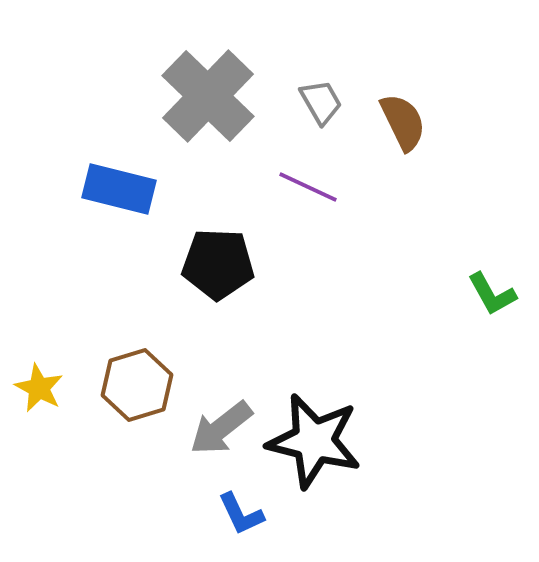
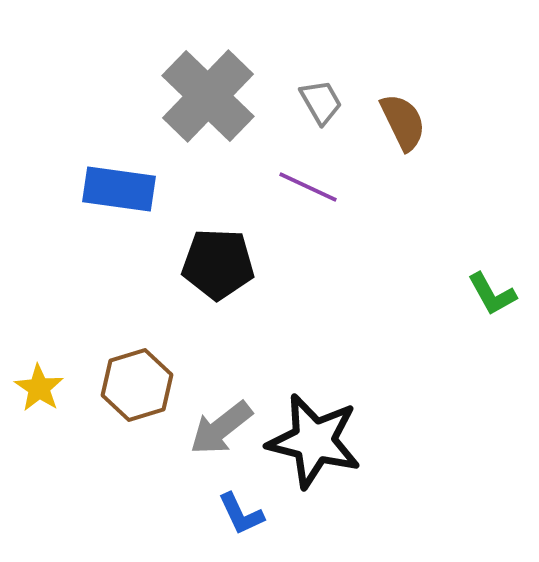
blue rectangle: rotated 6 degrees counterclockwise
yellow star: rotated 6 degrees clockwise
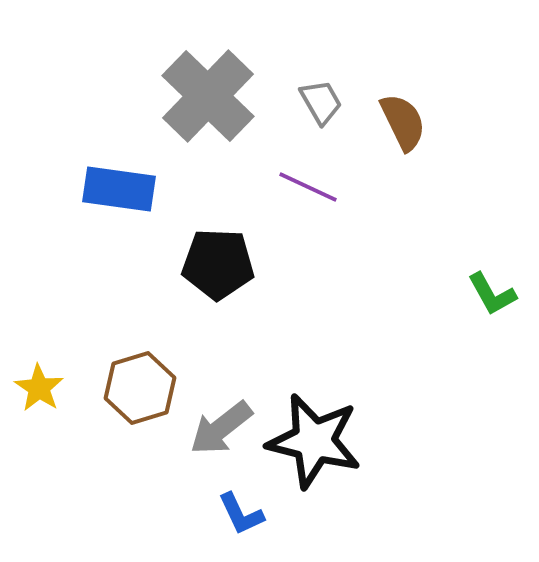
brown hexagon: moved 3 px right, 3 px down
